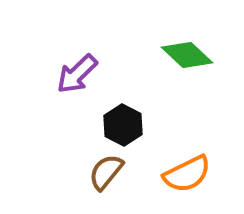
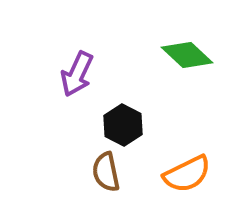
purple arrow: rotated 21 degrees counterclockwise
brown semicircle: rotated 51 degrees counterclockwise
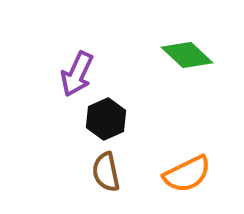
black hexagon: moved 17 px left, 6 px up; rotated 9 degrees clockwise
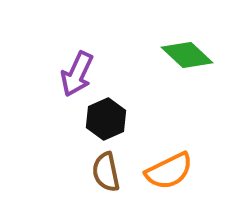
orange semicircle: moved 18 px left, 3 px up
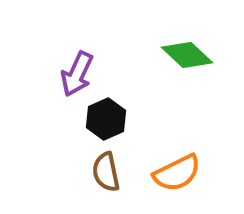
orange semicircle: moved 8 px right, 2 px down
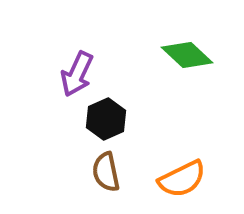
orange semicircle: moved 5 px right, 6 px down
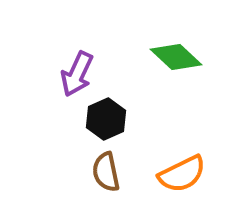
green diamond: moved 11 px left, 2 px down
orange semicircle: moved 5 px up
